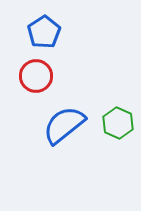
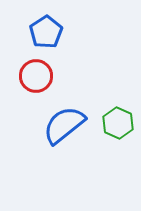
blue pentagon: moved 2 px right
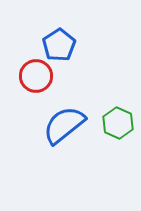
blue pentagon: moved 13 px right, 13 px down
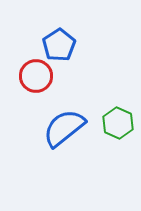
blue semicircle: moved 3 px down
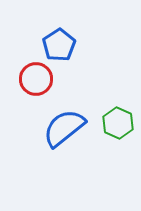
red circle: moved 3 px down
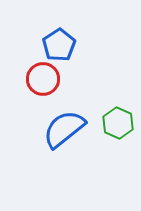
red circle: moved 7 px right
blue semicircle: moved 1 px down
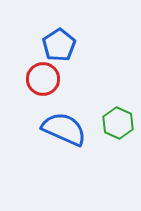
blue semicircle: rotated 63 degrees clockwise
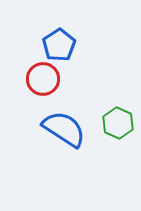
blue semicircle: rotated 9 degrees clockwise
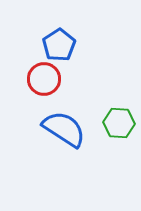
red circle: moved 1 px right
green hexagon: moved 1 px right; rotated 20 degrees counterclockwise
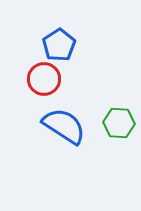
blue semicircle: moved 3 px up
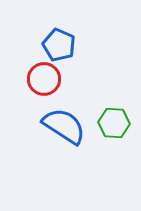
blue pentagon: rotated 16 degrees counterclockwise
green hexagon: moved 5 px left
